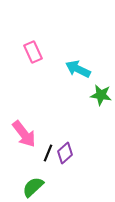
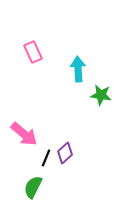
cyan arrow: rotated 60 degrees clockwise
pink arrow: rotated 12 degrees counterclockwise
black line: moved 2 px left, 5 px down
green semicircle: rotated 20 degrees counterclockwise
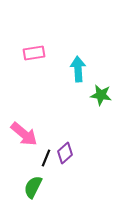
pink rectangle: moved 1 px right, 1 px down; rotated 75 degrees counterclockwise
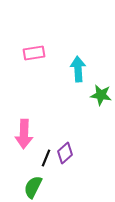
pink arrow: rotated 52 degrees clockwise
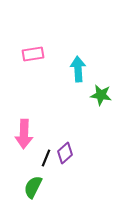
pink rectangle: moved 1 px left, 1 px down
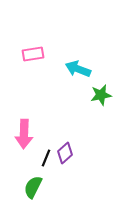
cyan arrow: rotated 65 degrees counterclockwise
green star: rotated 20 degrees counterclockwise
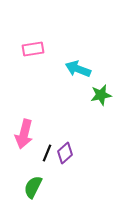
pink rectangle: moved 5 px up
pink arrow: rotated 12 degrees clockwise
black line: moved 1 px right, 5 px up
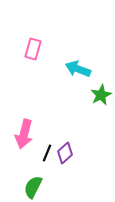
pink rectangle: rotated 65 degrees counterclockwise
green star: rotated 15 degrees counterclockwise
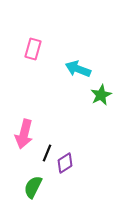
purple diamond: moved 10 px down; rotated 10 degrees clockwise
